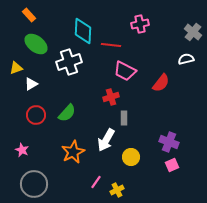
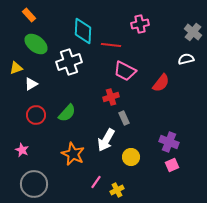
gray rectangle: rotated 24 degrees counterclockwise
orange star: moved 2 px down; rotated 20 degrees counterclockwise
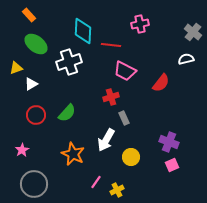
pink star: rotated 16 degrees clockwise
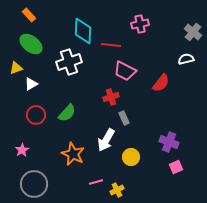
green ellipse: moved 5 px left
pink square: moved 4 px right, 2 px down
pink line: rotated 40 degrees clockwise
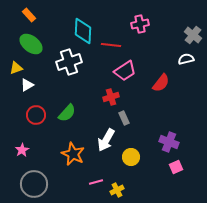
gray cross: moved 3 px down
pink trapezoid: rotated 60 degrees counterclockwise
white triangle: moved 4 px left, 1 px down
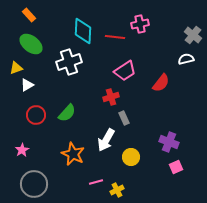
red line: moved 4 px right, 8 px up
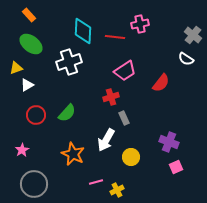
white semicircle: rotated 133 degrees counterclockwise
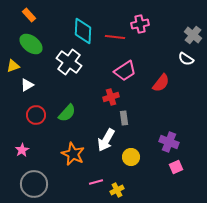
white cross: rotated 35 degrees counterclockwise
yellow triangle: moved 3 px left, 2 px up
gray rectangle: rotated 16 degrees clockwise
